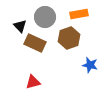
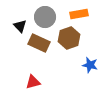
brown rectangle: moved 4 px right
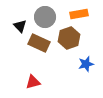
blue star: moved 4 px left, 1 px up; rotated 28 degrees counterclockwise
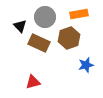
blue star: moved 1 px down
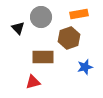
gray circle: moved 4 px left
black triangle: moved 2 px left, 2 px down
brown rectangle: moved 4 px right, 14 px down; rotated 25 degrees counterclockwise
blue star: moved 1 px left, 2 px down
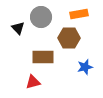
brown hexagon: rotated 20 degrees clockwise
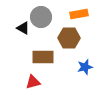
black triangle: moved 5 px right; rotated 16 degrees counterclockwise
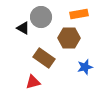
brown rectangle: moved 1 px right, 1 px down; rotated 35 degrees clockwise
